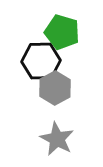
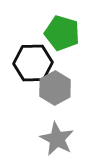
green pentagon: moved 1 px down
black hexagon: moved 8 px left, 2 px down
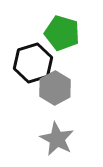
black hexagon: rotated 15 degrees counterclockwise
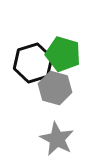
green pentagon: moved 1 px right, 21 px down
gray hexagon: rotated 16 degrees counterclockwise
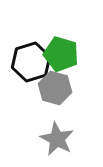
green pentagon: moved 2 px left
black hexagon: moved 2 px left, 1 px up
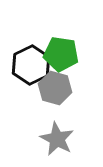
green pentagon: rotated 8 degrees counterclockwise
black hexagon: moved 3 px down; rotated 9 degrees counterclockwise
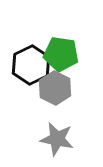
gray hexagon: rotated 12 degrees clockwise
gray star: rotated 16 degrees counterclockwise
